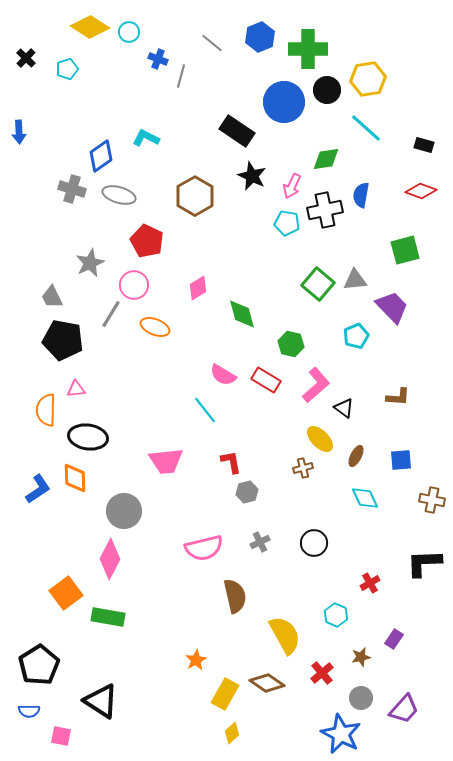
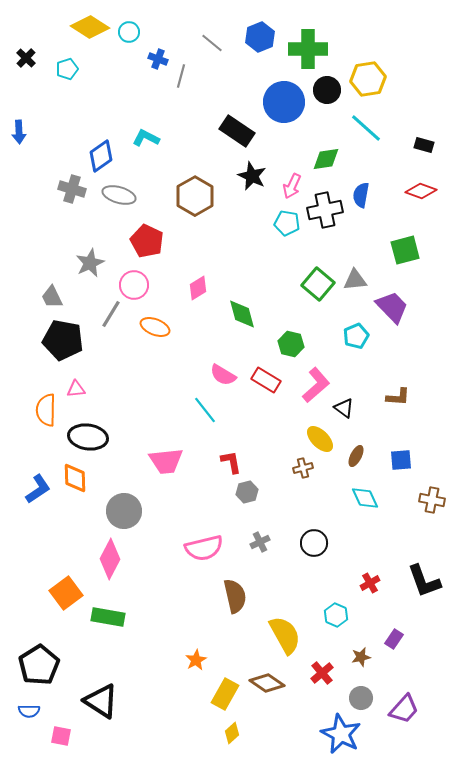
black L-shape at (424, 563): moved 18 px down; rotated 108 degrees counterclockwise
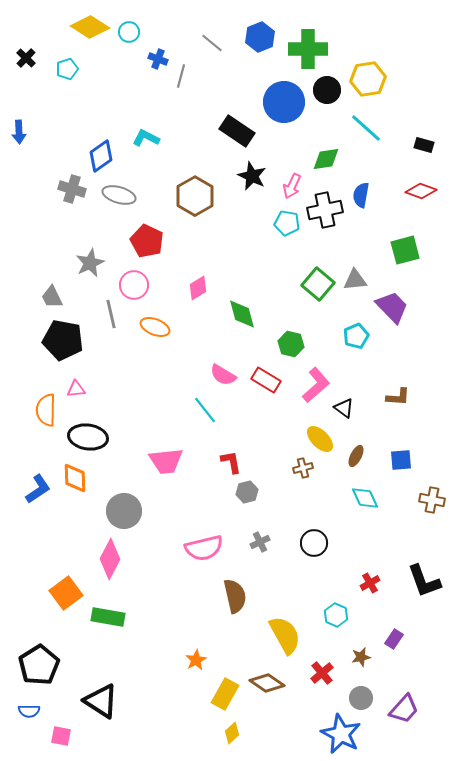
gray line at (111, 314): rotated 44 degrees counterclockwise
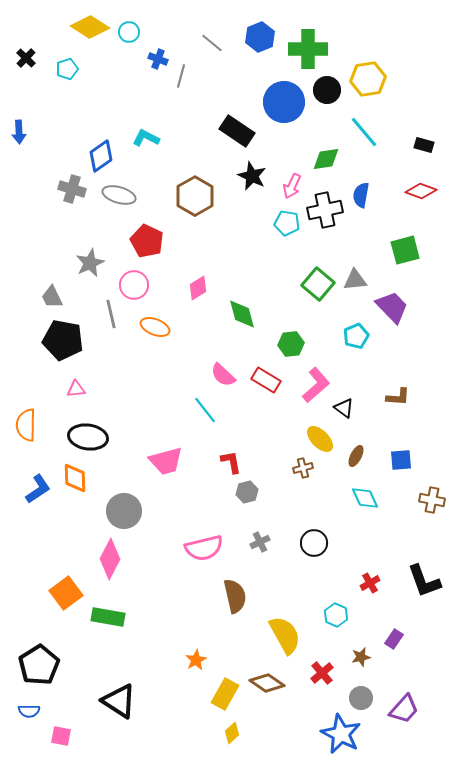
cyan line at (366, 128): moved 2 px left, 4 px down; rotated 8 degrees clockwise
green hexagon at (291, 344): rotated 20 degrees counterclockwise
pink semicircle at (223, 375): rotated 12 degrees clockwise
orange semicircle at (46, 410): moved 20 px left, 15 px down
pink trapezoid at (166, 461): rotated 9 degrees counterclockwise
black triangle at (101, 701): moved 18 px right
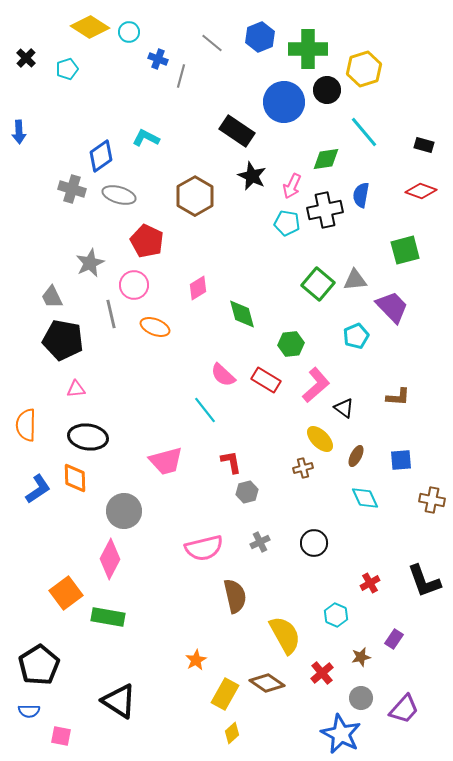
yellow hexagon at (368, 79): moved 4 px left, 10 px up; rotated 8 degrees counterclockwise
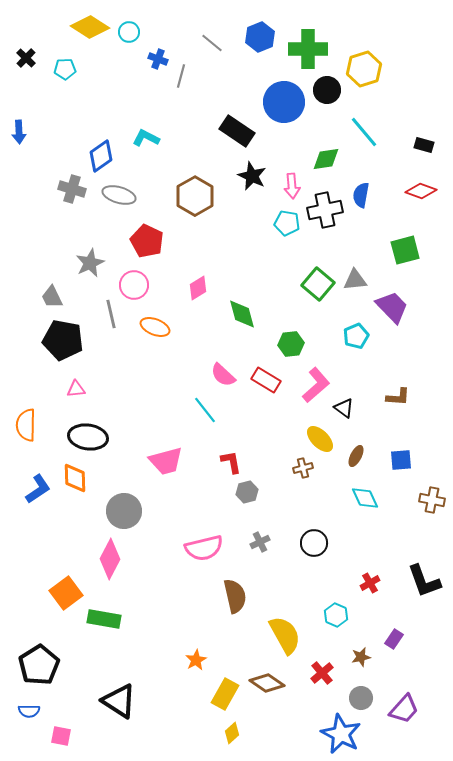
cyan pentagon at (67, 69): moved 2 px left; rotated 15 degrees clockwise
pink arrow at (292, 186): rotated 30 degrees counterclockwise
green rectangle at (108, 617): moved 4 px left, 2 px down
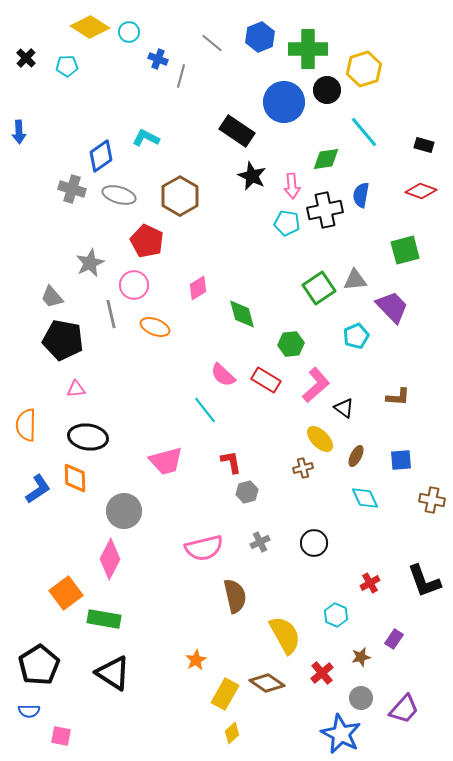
cyan pentagon at (65, 69): moved 2 px right, 3 px up
brown hexagon at (195, 196): moved 15 px left
green square at (318, 284): moved 1 px right, 4 px down; rotated 16 degrees clockwise
gray trapezoid at (52, 297): rotated 15 degrees counterclockwise
black triangle at (119, 701): moved 6 px left, 28 px up
